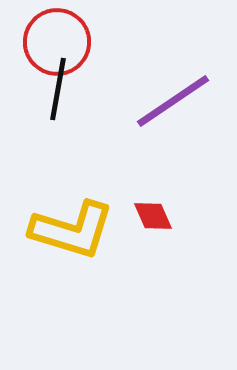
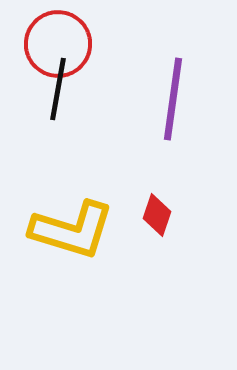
red circle: moved 1 px right, 2 px down
purple line: moved 2 px up; rotated 48 degrees counterclockwise
red diamond: moved 4 px right, 1 px up; rotated 42 degrees clockwise
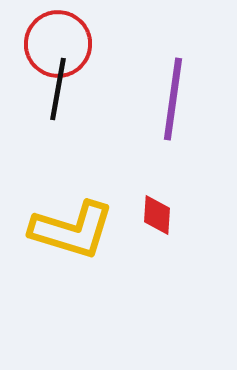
red diamond: rotated 15 degrees counterclockwise
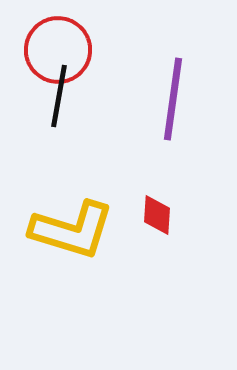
red circle: moved 6 px down
black line: moved 1 px right, 7 px down
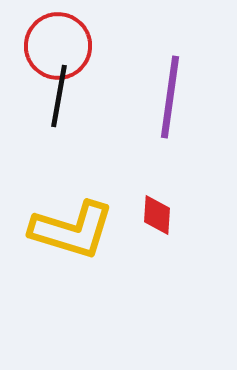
red circle: moved 4 px up
purple line: moved 3 px left, 2 px up
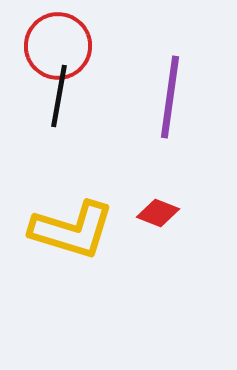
red diamond: moved 1 px right, 2 px up; rotated 72 degrees counterclockwise
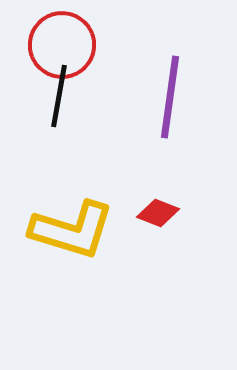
red circle: moved 4 px right, 1 px up
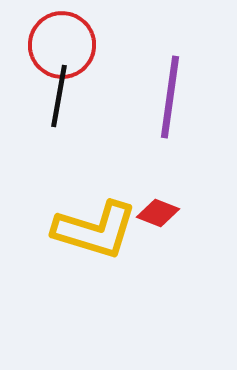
yellow L-shape: moved 23 px right
